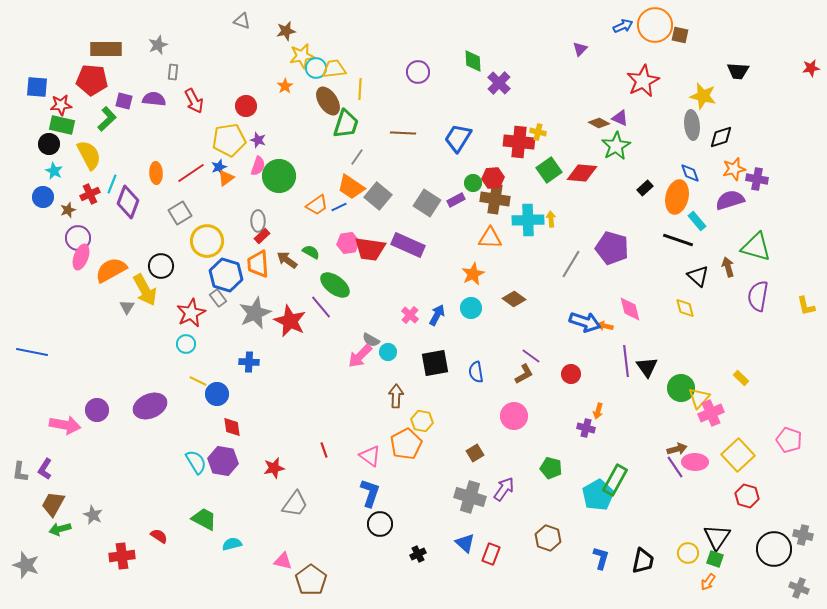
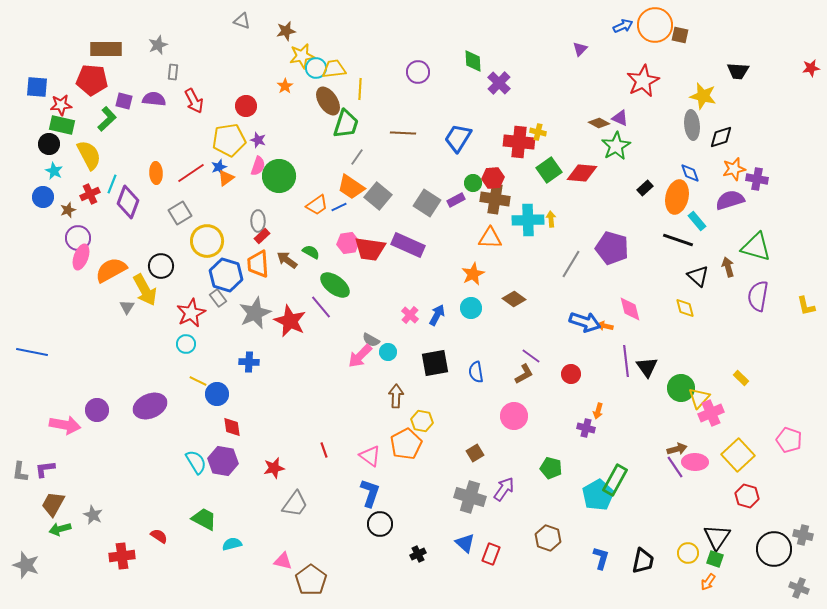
purple L-shape at (45, 469): rotated 50 degrees clockwise
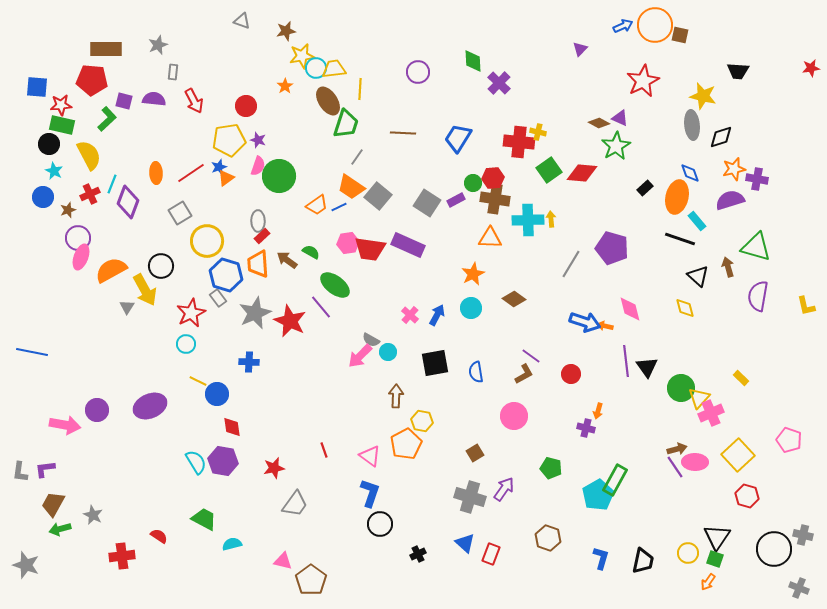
black line at (678, 240): moved 2 px right, 1 px up
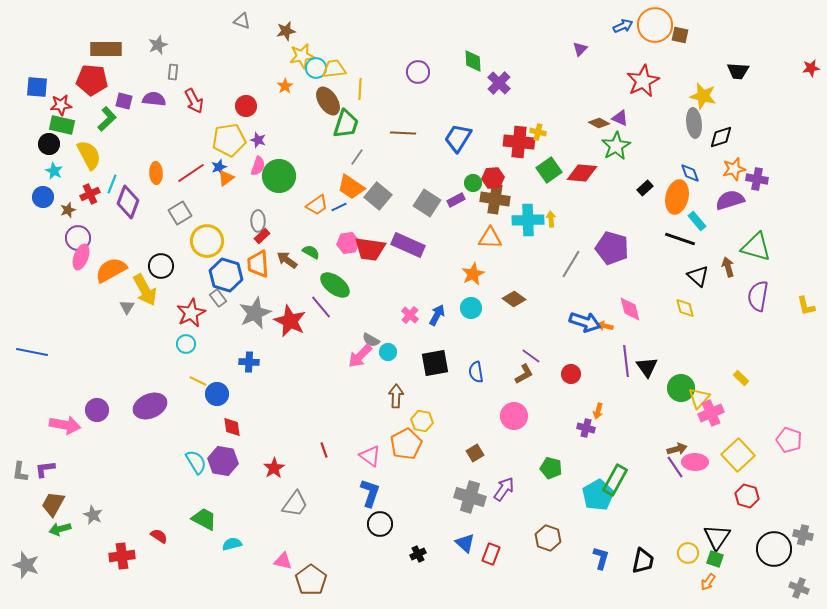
gray ellipse at (692, 125): moved 2 px right, 2 px up
red star at (274, 468): rotated 20 degrees counterclockwise
